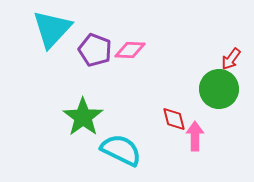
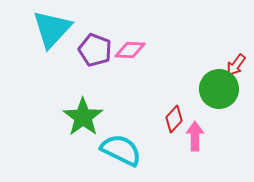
red arrow: moved 5 px right, 6 px down
red diamond: rotated 56 degrees clockwise
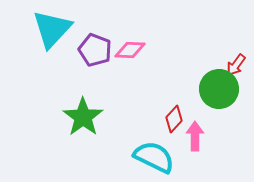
cyan semicircle: moved 33 px right, 7 px down
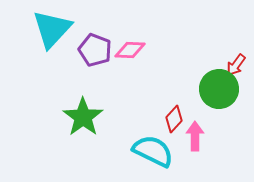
cyan semicircle: moved 1 px left, 6 px up
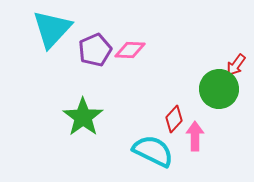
purple pentagon: rotated 28 degrees clockwise
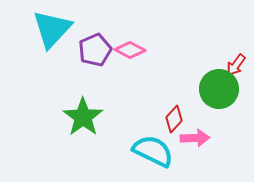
pink diamond: rotated 24 degrees clockwise
pink arrow: moved 2 px down; rotated 88 degrees clockwise
